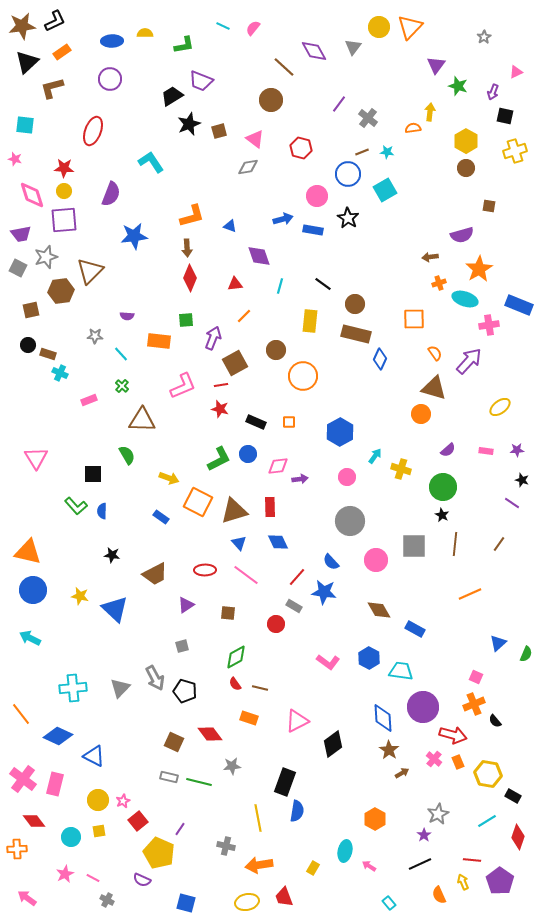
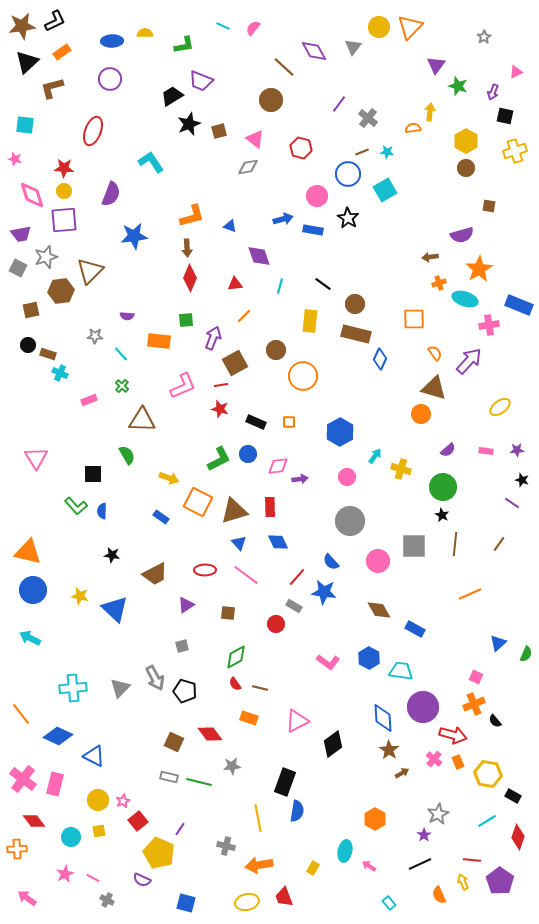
pink circle at (376, 560): moved 2 px right, 1 px down
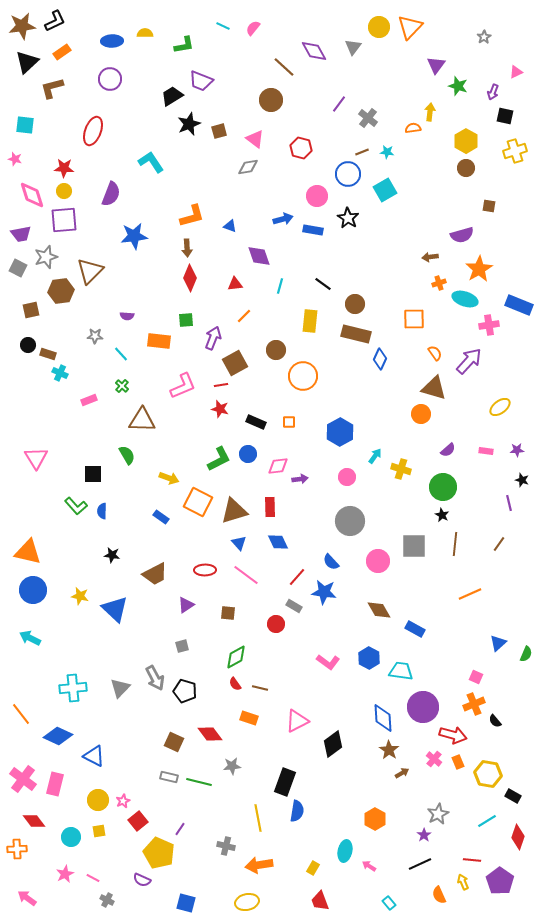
purple line at (512, 503): moved 3 px left; rotated 42 degrees clockwise
red trapezoid at (284, 897): moved 36 px right, 4 px down
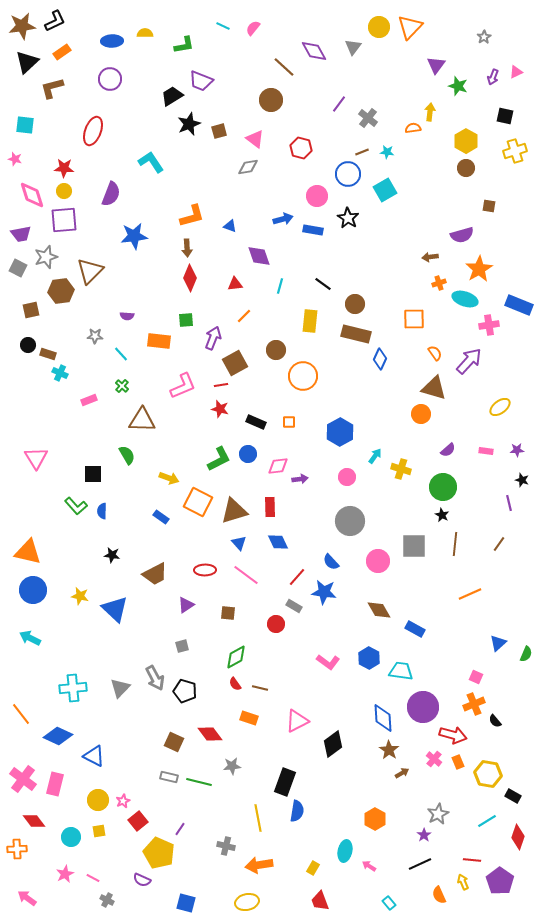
purple arrow at (493, 92): moved 15 px up
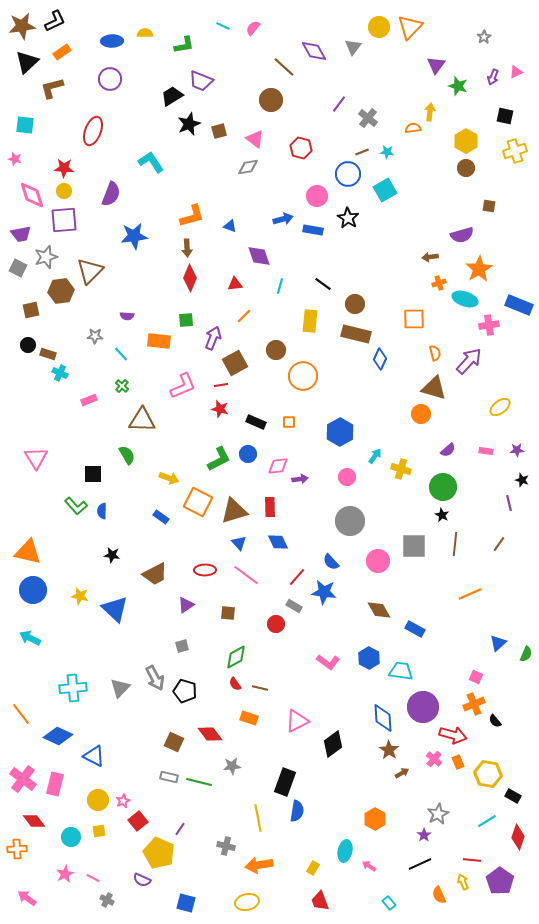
orange semicircle at (435, 353): rotated 21 degrees clockwise
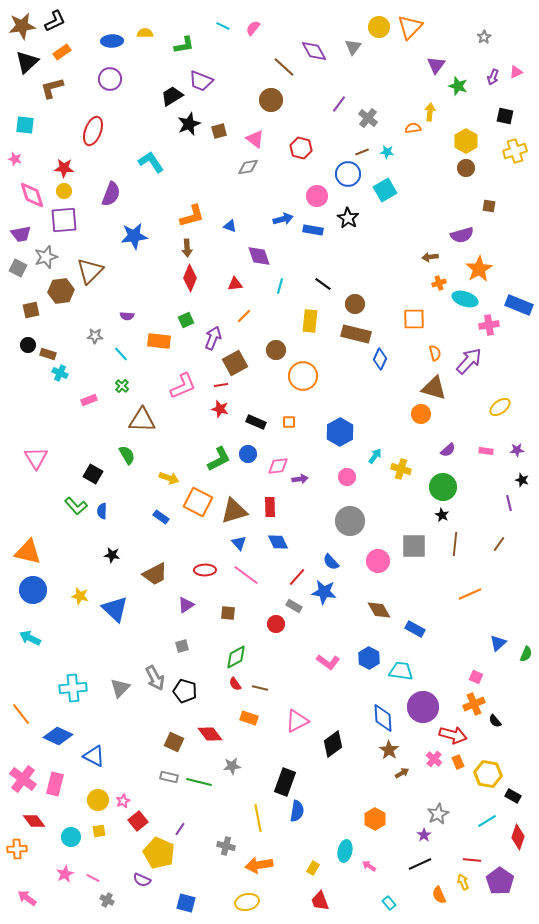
green square at (186, 320): rotated 21 degrees counterclockwise
black square at (93, 474): rotated 30 degrees clockwise
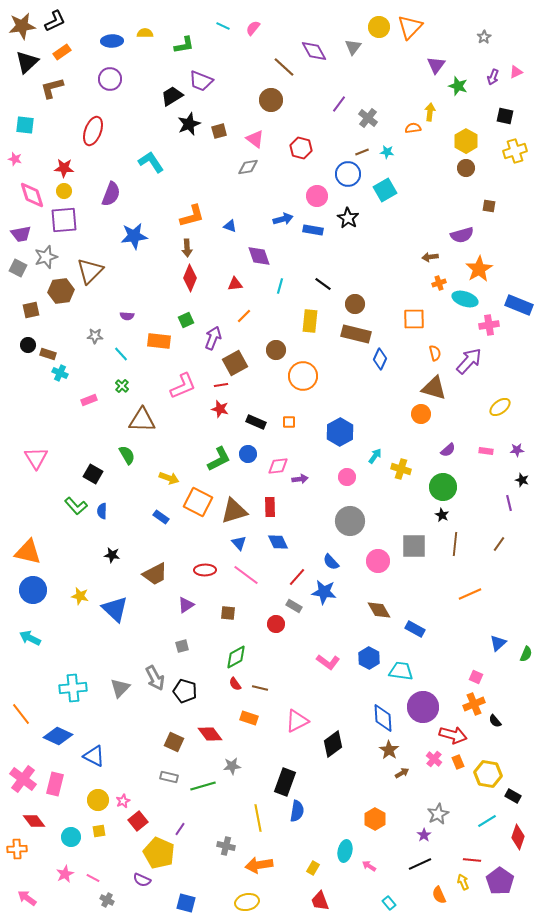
green line at (199, 782): moved 4 px right, 4 px down; rotated 30 degrees counterclockwise
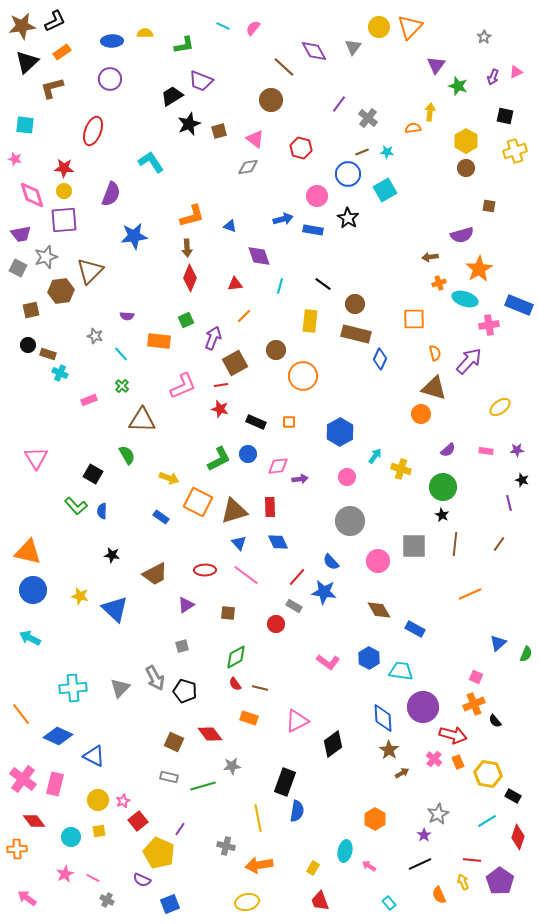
gray star at (95, 336): rotated 14 degrees clockwise
blue square at (186, 903): moved 16 px left, 1 px down; rotated 36 degrees counterclockwise
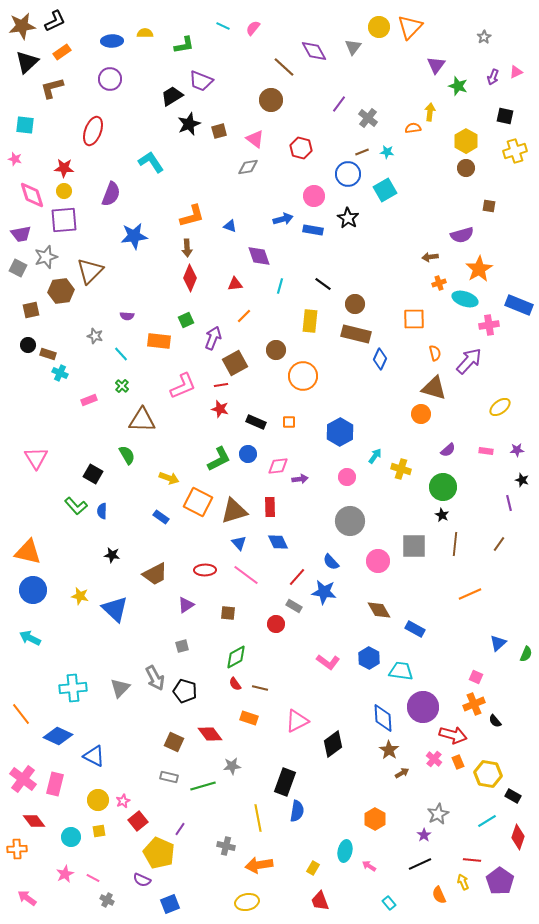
pink circle at (317, 196): moved 3 px left
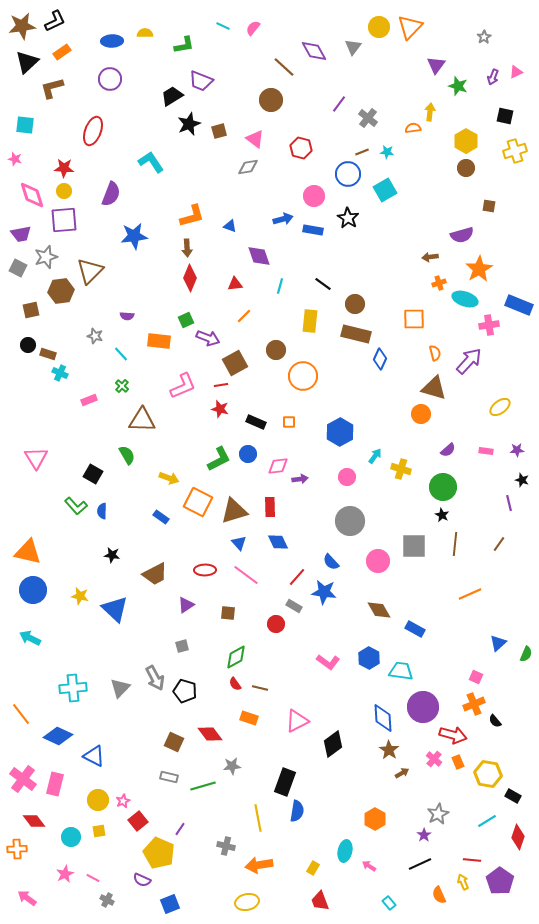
purple arrow at (213, 338): moved 5 px left; rotated 90 degrees clockwise
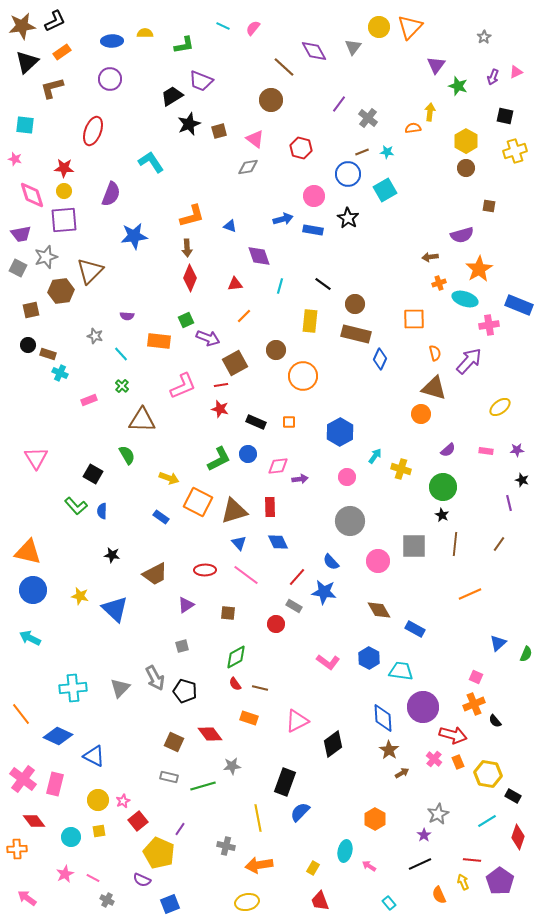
blue semicircle at (297, 811): moved 3 px right, 1 px down; rotated 145 degrees counterclockwise
